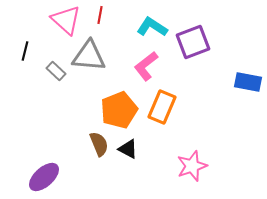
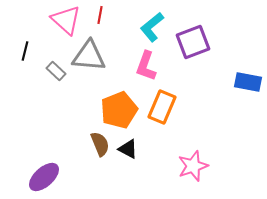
cyan L-shape: rotated 72 degrees counterclockwise
pink L-shape: rotated 32 degrees counterclockwise
brown semicircle: moved 1 px right
pink star: moved 1 px right
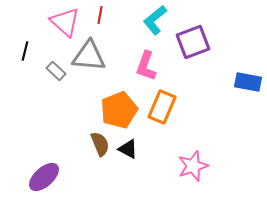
pink triangle: moved 1 px left, 2 px down
cyan L-shape: moved 3 px right, 7 px up
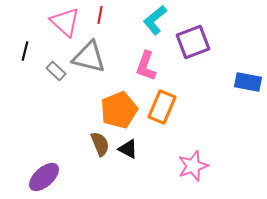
gray triangle: moved 1 px down; rotated 9 degrees clockwise
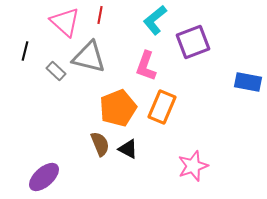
orange pentagon: moved 1 px left, 2 px up
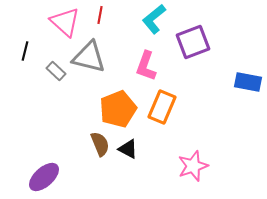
cyan L-shape: moved 1 px left, 1 px up
orange pentagon: moved 1 px down
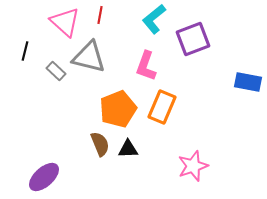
purple square: moved 3 px up
black triangle: rotated 30 degrees counterclockwise
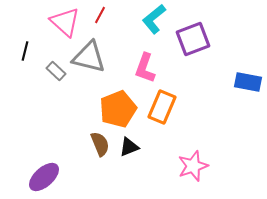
red line: rotated 18 degrees clockwise
pink L-shape: moved 1 px left, 2 px down
black triangle: moved 1 px right, 2 px up; rotated 20 degrees counterclockwise
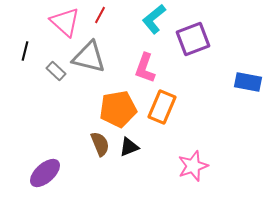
orange pentagon: rotated 12 degrees clockwise
purple ellipse: moved 1 px right, 4 px up
